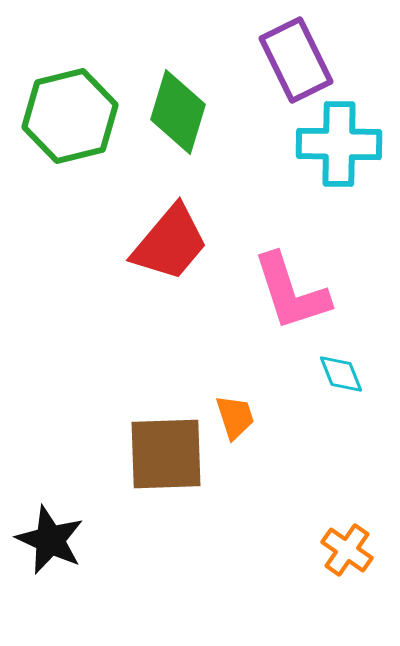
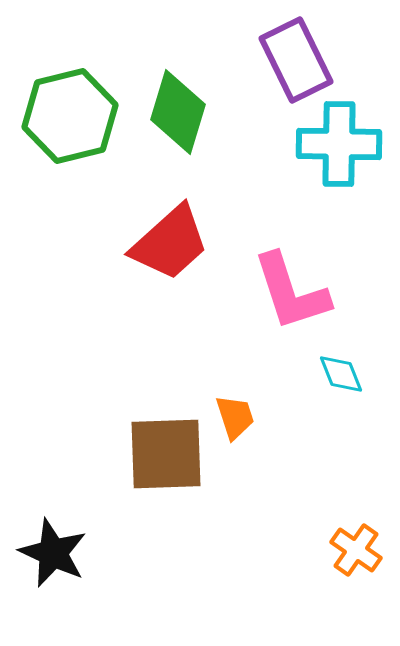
red trapezoid: rotated 8 degrees clockwise
black star: moved 3 px right, 13 px down
orange cross: moved 9 px right
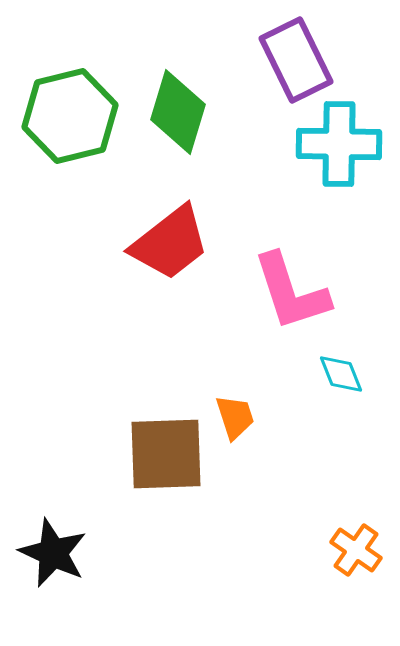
red trapezoid: rotated 4 degrees clockwise
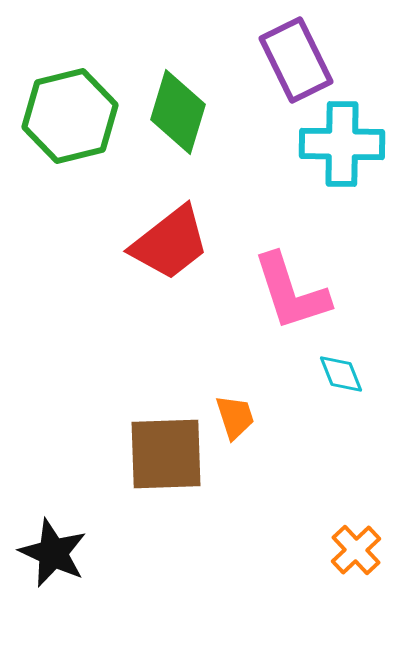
cyan cross: moved 3 px right
orange cross: rotated 12 degrees clockwise
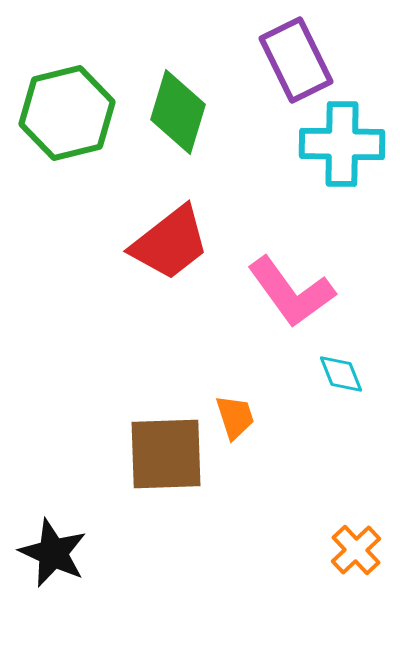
green hexagon: moved 3 px left, 3 px up
pink L-shape: rotated 18 degrees counterclockwise
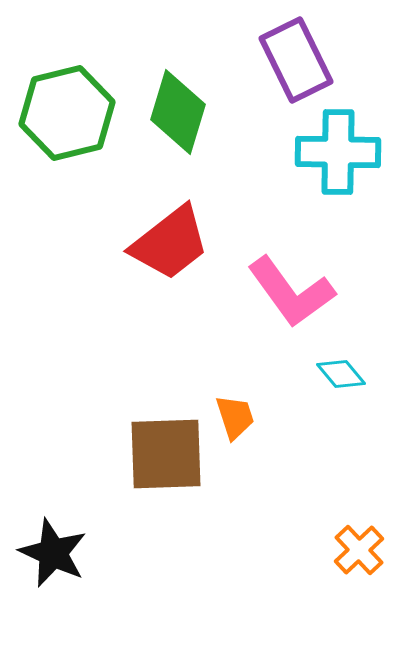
cyan cross: moved 4 px left, 8 px down
cyan diamond: rotated 18 degrees counterclockwise
orange cross: moved 3 px right
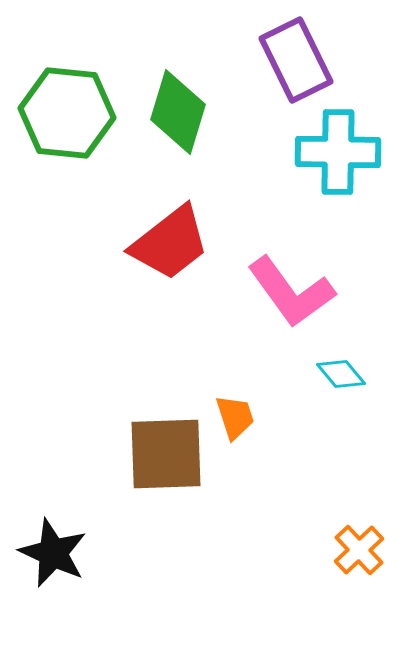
green hexagon: rotated 20 degrees clockwise
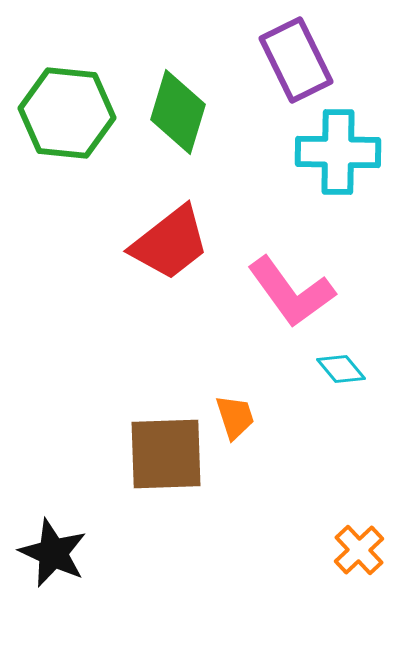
cyan diamond: moved 5 px up
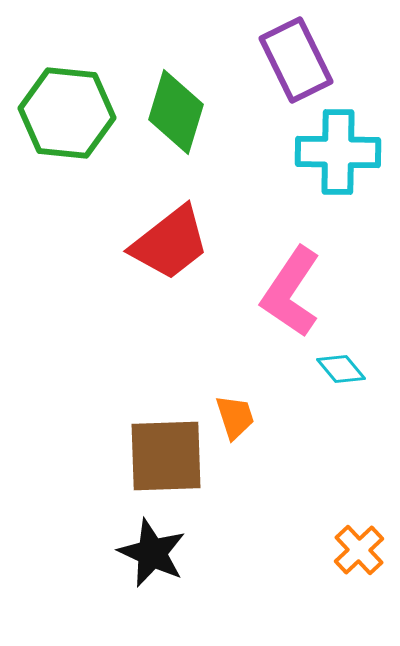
green diamond: moved 2 px left
pink L-shape: rotated 70 degrees clockwise
brown square: moved 2 px down
black star: moved 99 px right
